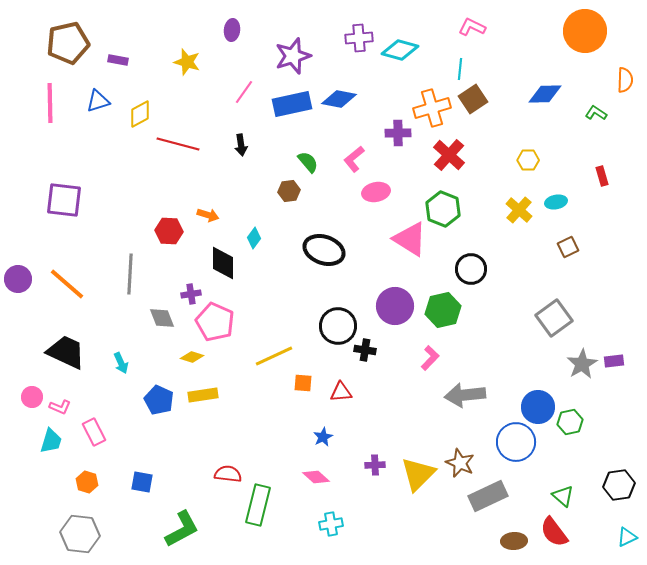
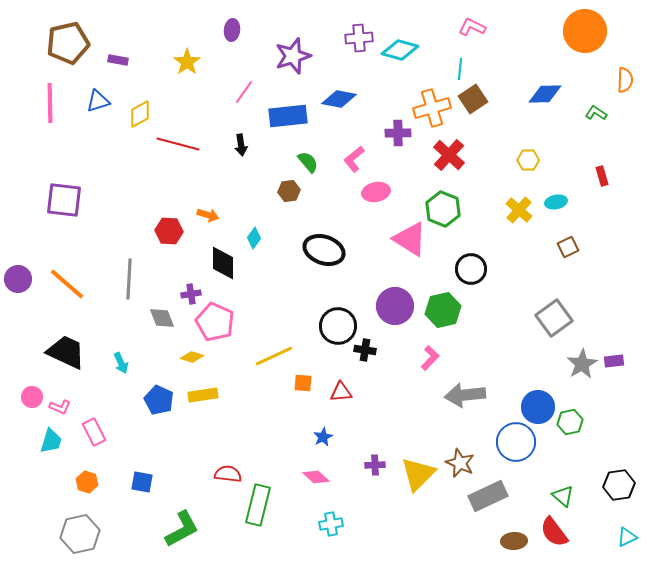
yellow star at (187, 62): rotated 20 degrees clockwise
blue rectangle at (292, 104): moved 4 px left, 12 px down; rotated 6 degrees clockwise
gray line at (130, 274): moved 1 px left, 5 px down
gray hexagon at (80, 534): rotated 18 degrees counterclockwise
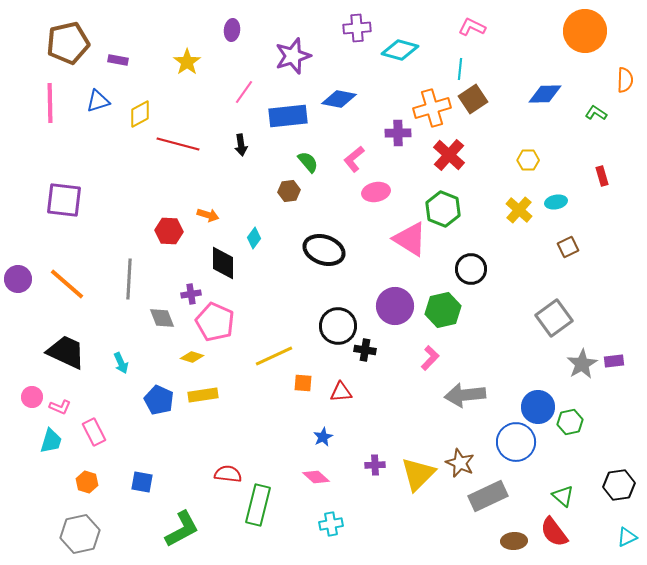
purple cross at (359, 38): moved 2 px left, 10 px up
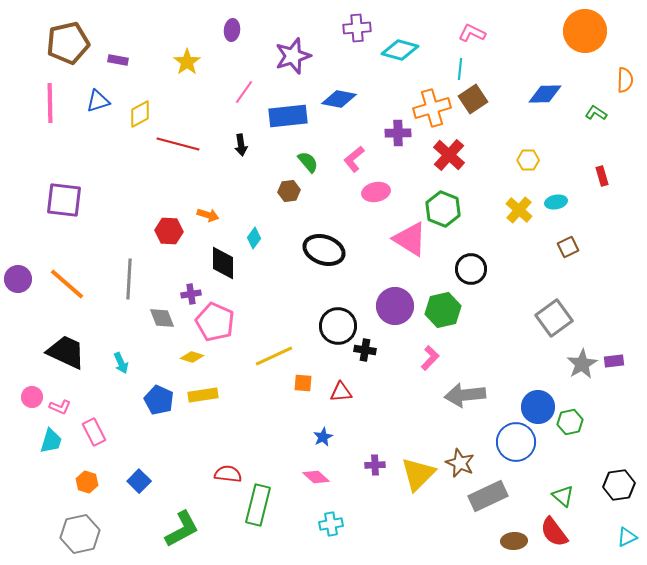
pink L-shape at (472, 27): moved 6 px down
blue square at (142, 482): moved 3 px left, 1 px up; rotated 35 degrees clockwise
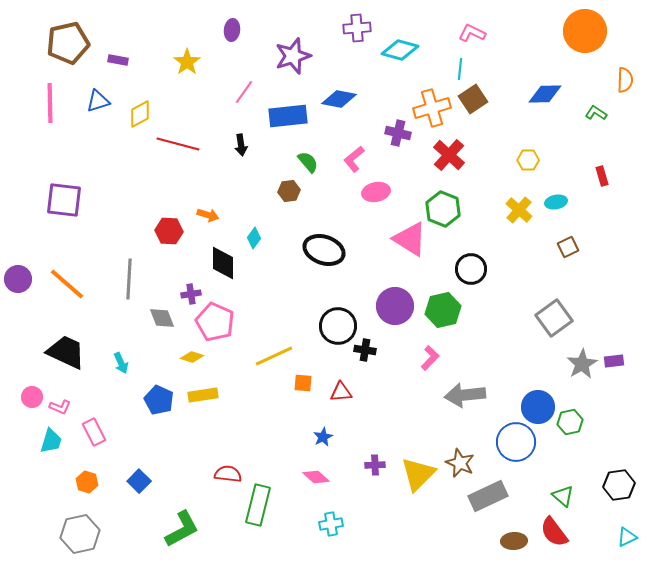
purple cross at (398, 133): rotated 15 degrees clockwise
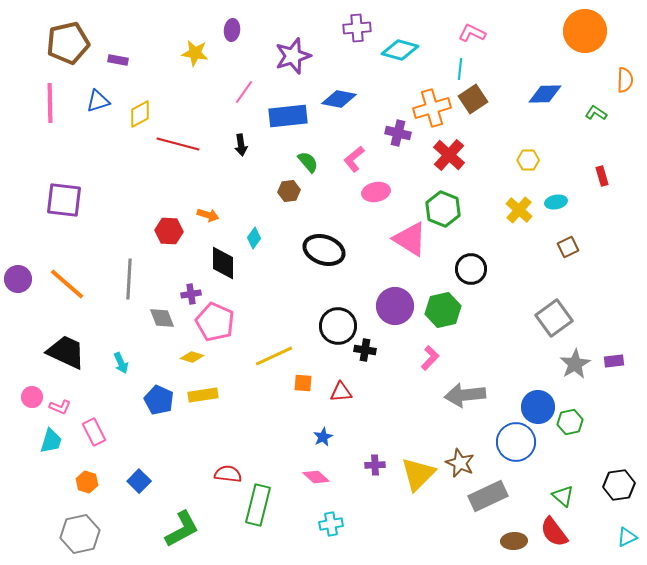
yellow star at (187, 62): moved 8 px right, 9 px up; rotated 28 degrees counterclockwise
gray star at (582, 364): moved 7 px left
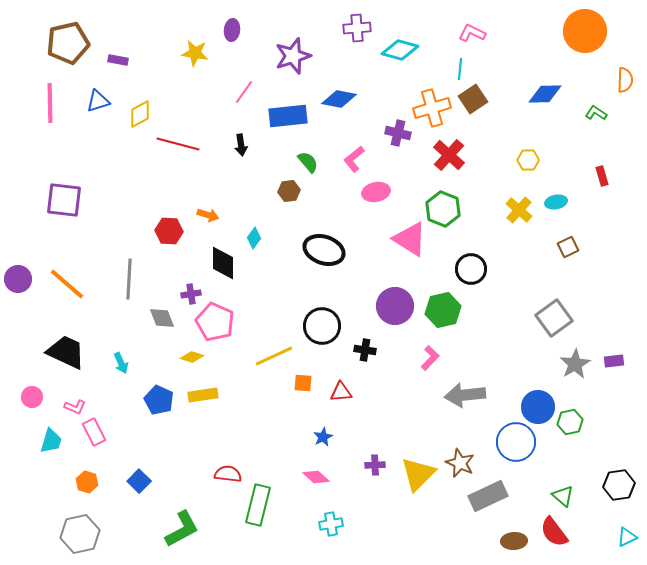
black circle at (338, 326): moved 16 px left
pink L-shape at (60, 407): moved 15 px right
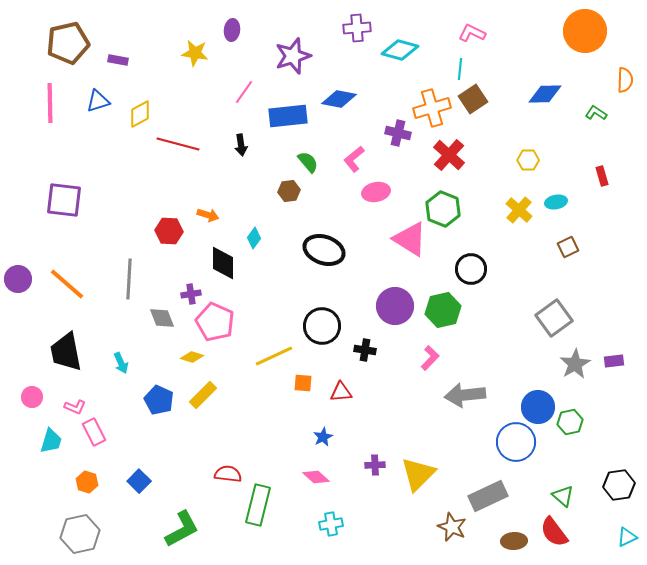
black trapezoid at (66, 352): rotated 126 degrees counterclockwise
yellow rectangle at (203, 395): rotated 36 degrees counterclockwise
brown star at (460, 463): moved 8 px left, 64 px down
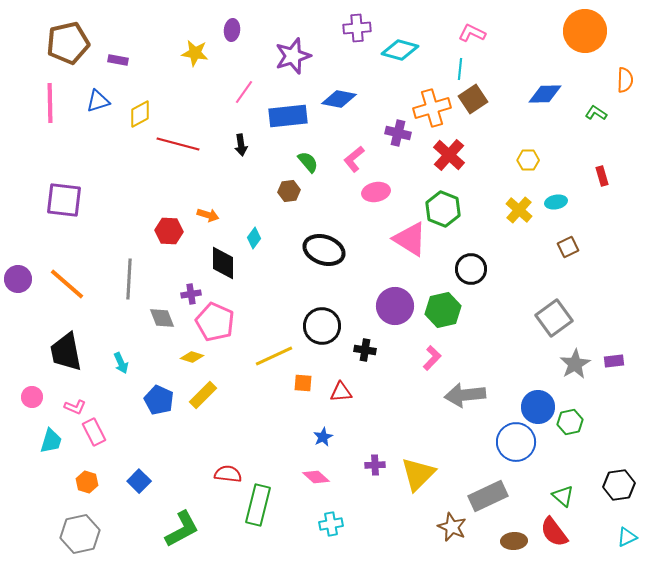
pink L-shape at (430, 358): moved 2 px right
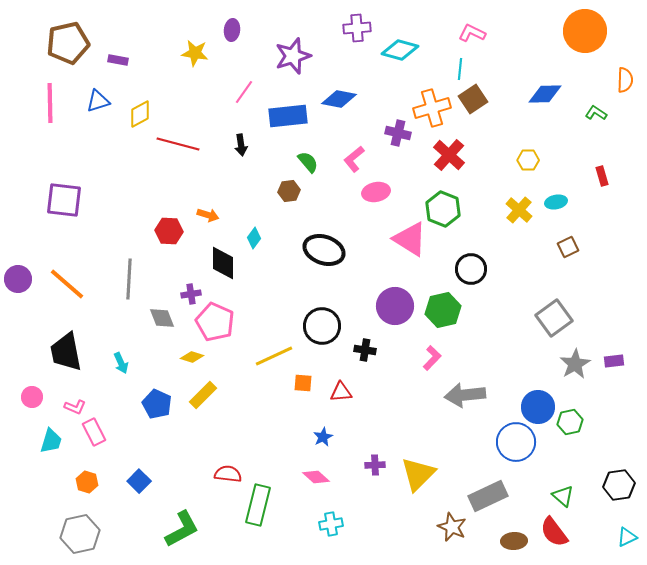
blue pentagon at (159, 400): moved 2 px left, 4 px down
